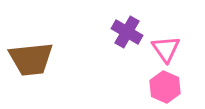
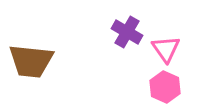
brown trapezoid: moved 2 px down; rotated 12 degrees clockwise
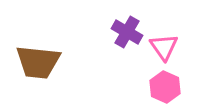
pink triangle: moved 2 px left, 2 px up
brown trapezoid: moved 7 px right, 1 px down
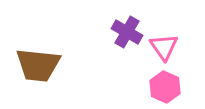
brown trapezoid: moved 3 px down
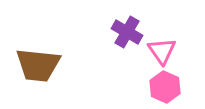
pink triangle: moved 2 px left, 4 px down
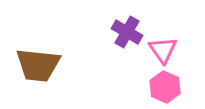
pink triangle: moved 1 px right, 1 px up
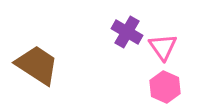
pink triangle: moved 3 px up
brown trapezoid: moved 1 px left; rotated 153 degrees counterclockwise
